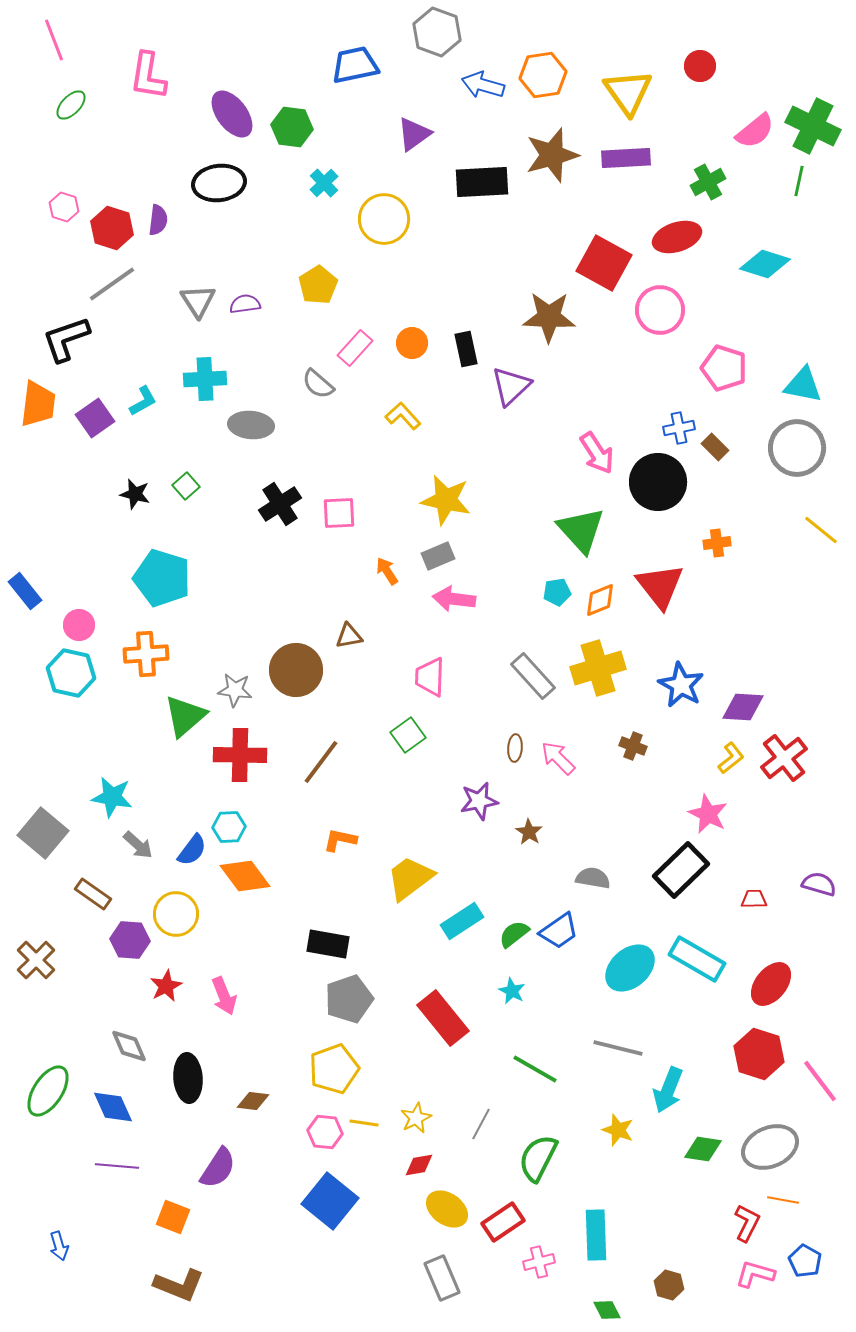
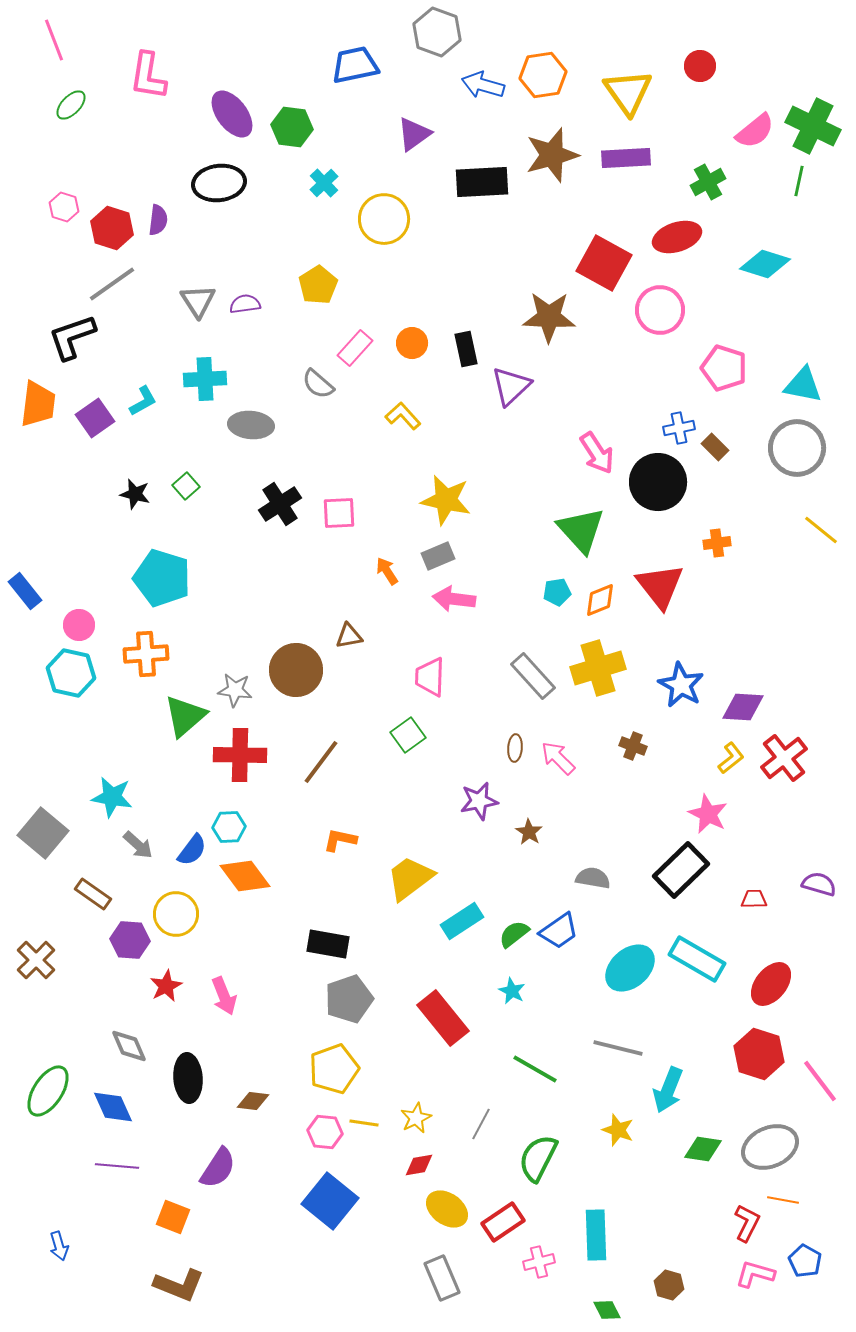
black L-shape at (66, 339): moved 6 px right, 2 px up
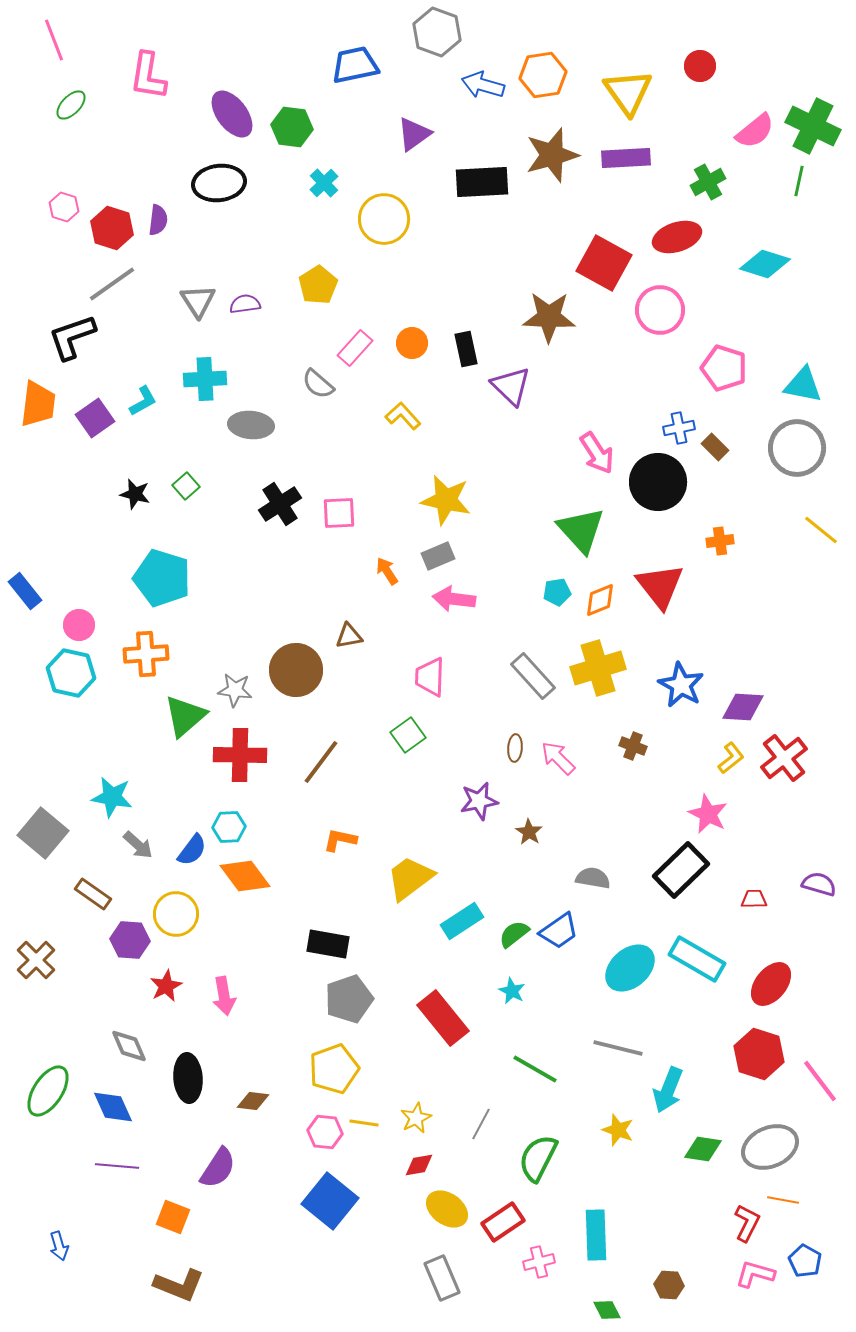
purple triangle at (511, 386): rotated 33 degrees counterclockwise
orange cross at (717, 543): moved 3 px right, 2 px up
pink arrow at (224, 996): rotated 12 degrees clockwise
brown hexagon at (669, 1285): rotated 12 degrees counterclockwise
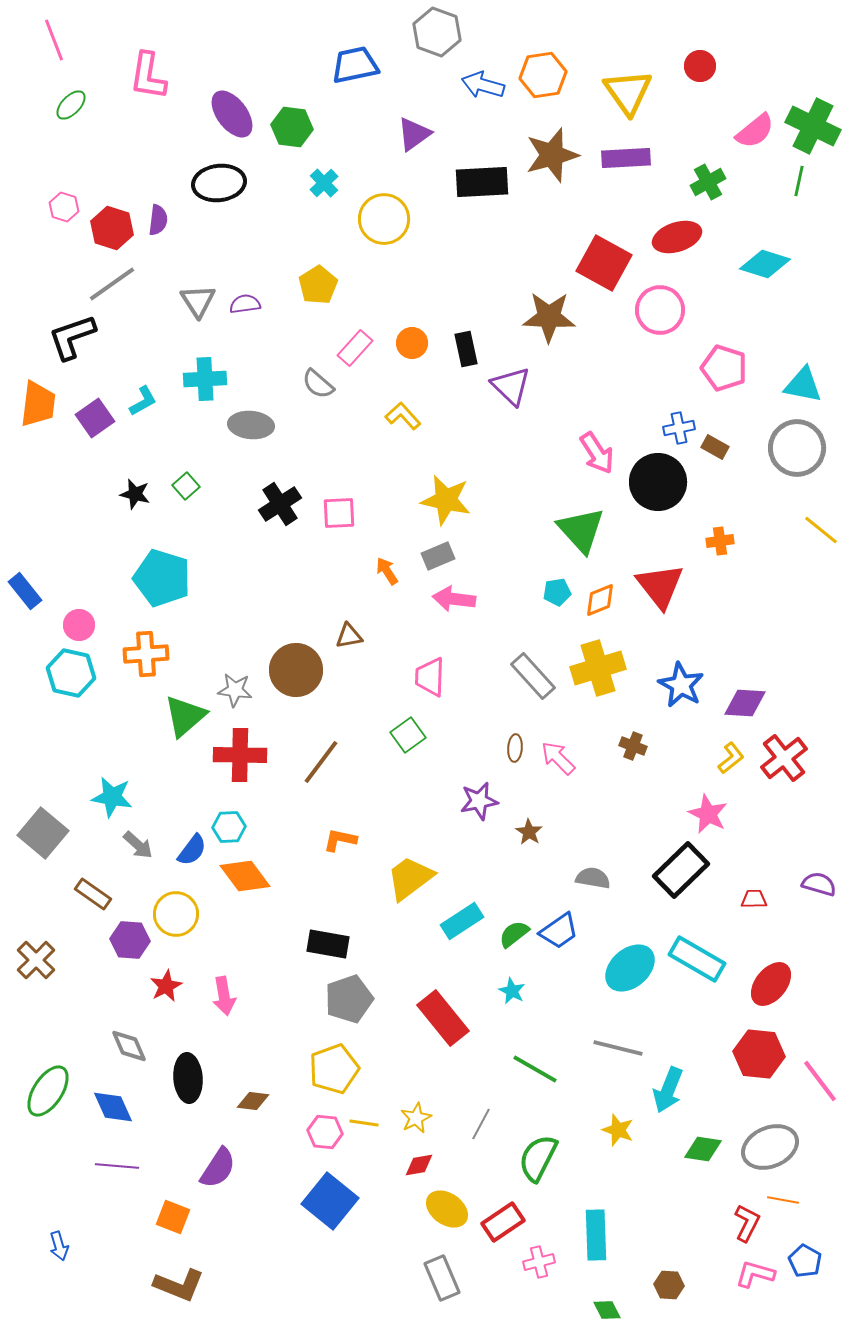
brown rectangle at (715, 447): rotated 16 degrees counterclockwise
purple diamond at (743, 707): moved 2 px right, 4 px up
red hexagon at (759, 1054): rotated 12 degrees counterclockwise
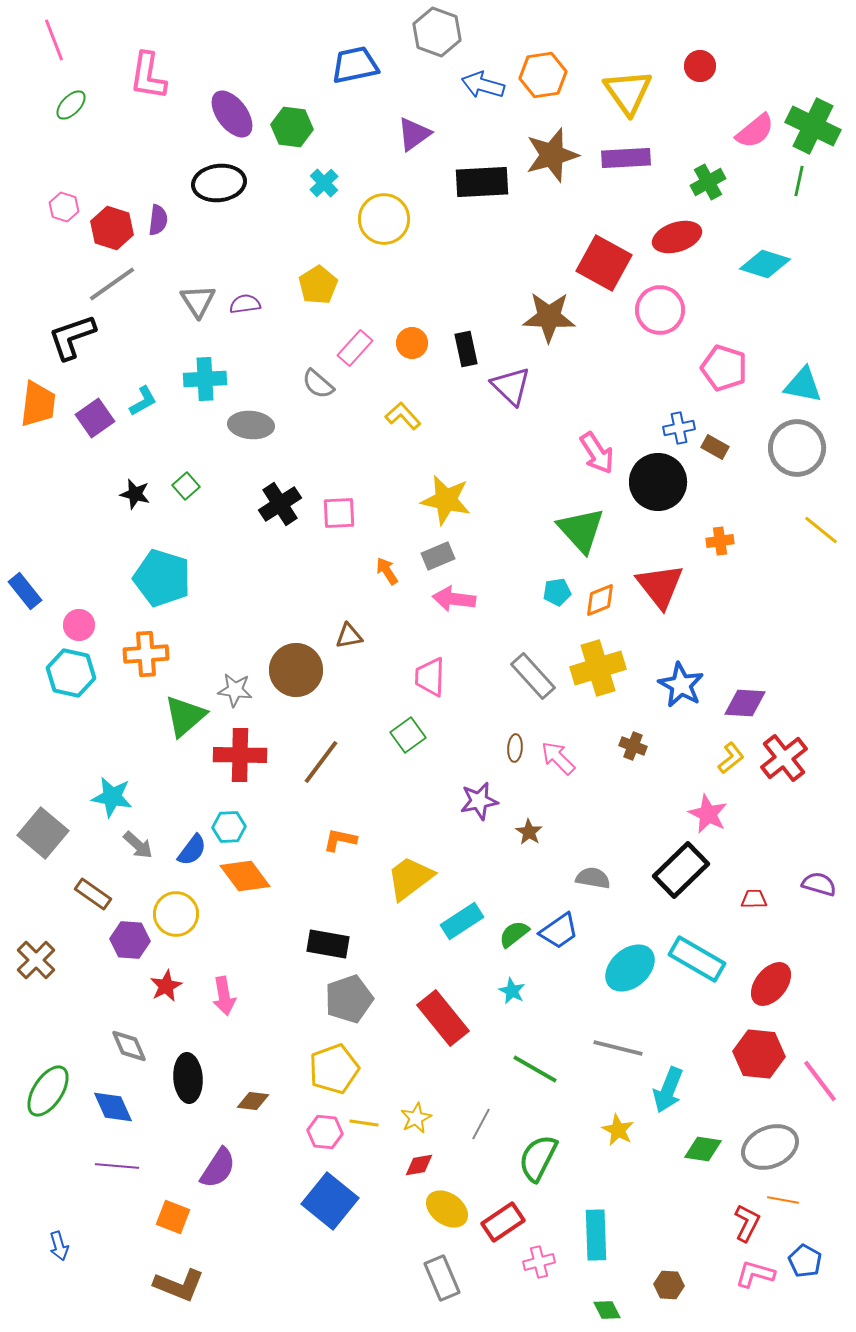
yellow star at (618, 1130): rotated 8 degrees clockwise
